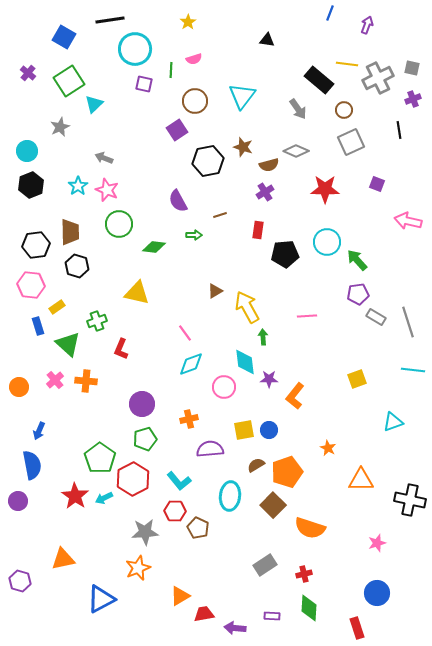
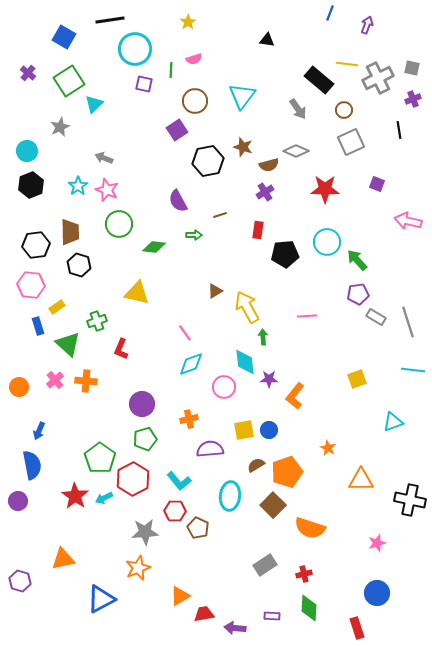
black hexagon at (77, 266): moved 2 px right, 1 px up
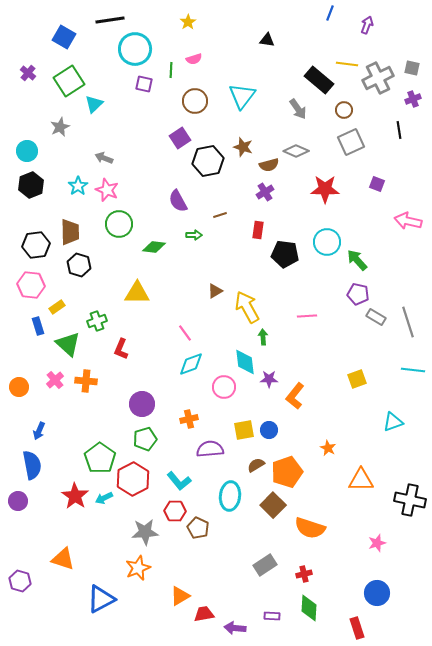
purple square at (177, 130): moved 3 px right, 8 px down
black pentagon at (285, 254): rotated 12 degrees clockwise
yellow triangle at (137, 293): rotated 12 degrees counterclockwise
purple pentagon at (358, 294): rotated 20 degrees clockwise
orange triangle at (63, 559): rotated 30 degrees clockwise
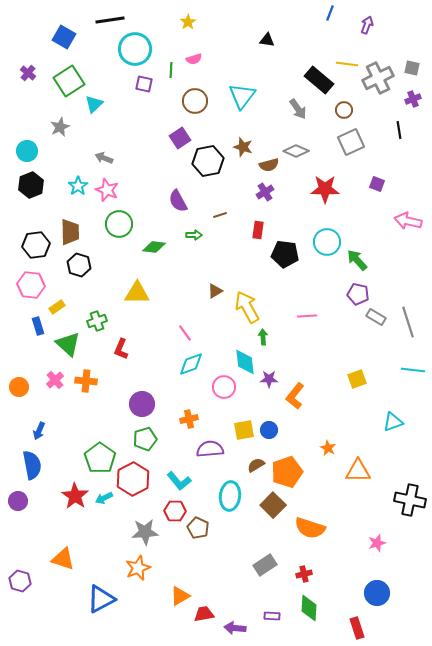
orange triangle at (361, 480): moved 3 px left, 9 px up
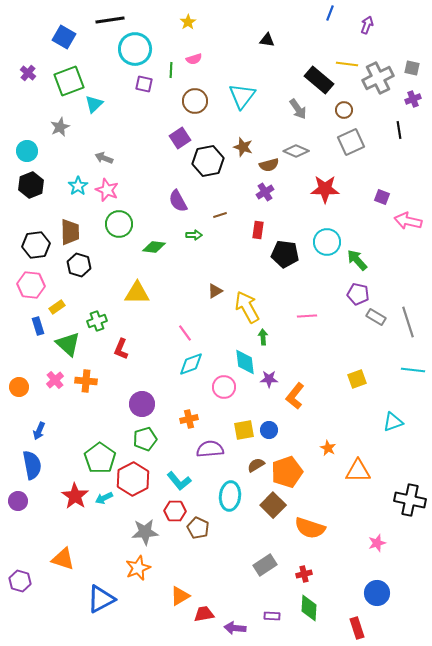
green square at (69, 81): rotated 12 degrees clockwise
purple square at (377, 184): moved 5 px right, 13 px down
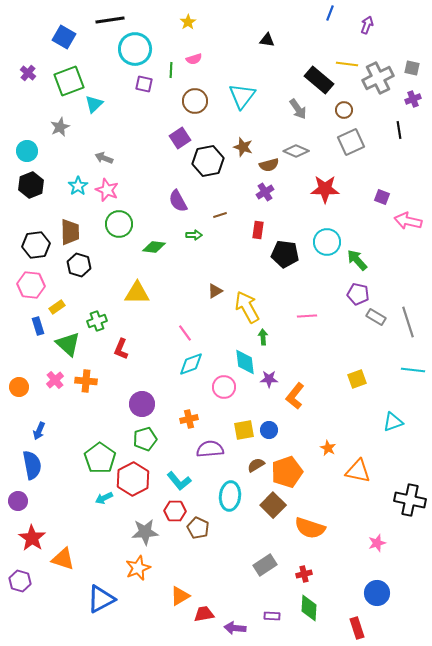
orange triangle at (358, 471): rotated 12 degrees clockwise
red star at (75, 496): moved 43 px left, 42 px down
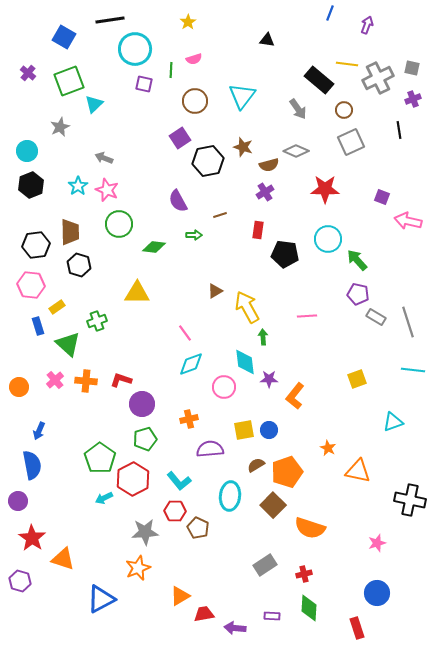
cyan circle at (327, 242): moved 1 px right, 3 px up
red L-shape at (121, 349): moved 31 px down; rotated 85 degrees clockwise
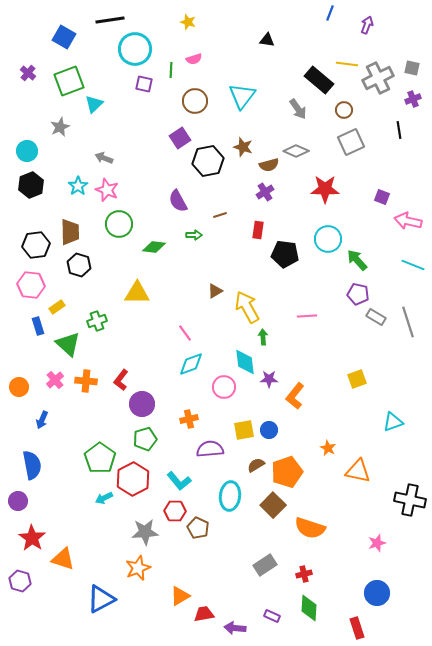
yellow star at (188, 22): rotated 21 degrees counterclockwise
cyan line at (413, 370): moved 105 px up; rotated 15 degrees clockwise
red L-shape at (121, 380): rotated 70 degrees counterclockwise
blue arrow at (39, 431): moved 3 px right, 11 px up
purple rectangle at (272, 616): rotated 21 degrees clockwise
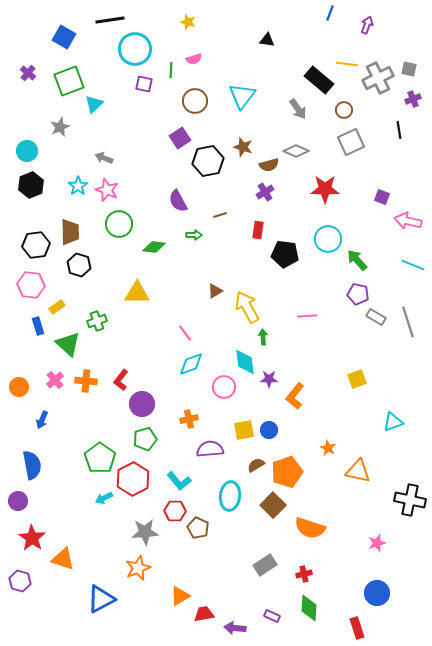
gray square at (412, 68): moved 3 px left, 1 px down
